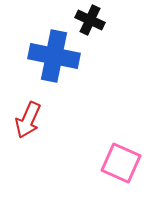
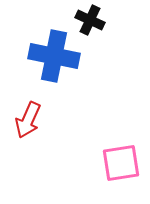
pink square: rotated 33 degrees counterclockwise
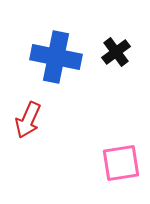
black cross: moved 26 px right, 32 px down; rotated 28 degrees clockwise
blue cross: moved 2 px right, 1 px down
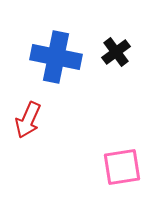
pink square: moved 1 px right, 4 px down
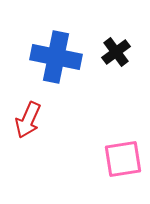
pink square: moved 1 px right, 8 px up
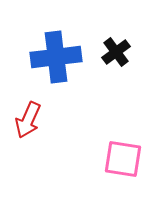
blue cross: rotated 18 degrees counterclockwise
pink square: rotated 18 degrees clockwise
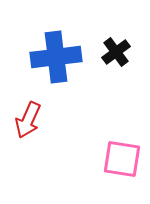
pink square: moved 1 px left
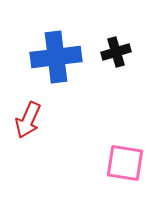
black cross: rotated 20 degrees clockwise
pink square: moved 3 px right, 4 px down
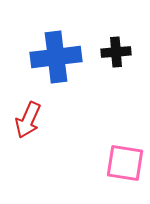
black cross: rotated 12 degrees clockwise
